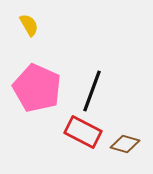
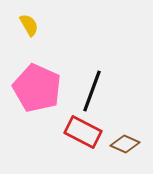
brown diamond: rotated 8 degrees clockwise
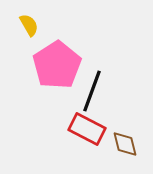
pink pentagon: moved 20 px right, 23 px up; rotated 15 degrees clockwise
red rectangle: moved 4 px right, 3 px up
brown diamond: rotated 52 degrees clockwise
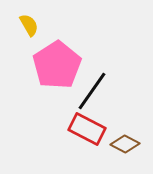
black line: rotated 15 degrees clockwise
brown diamond: rotated 48 degrees counterclockwise
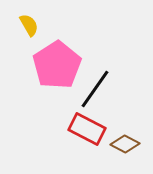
black line: moved 3 px right, 2 px up
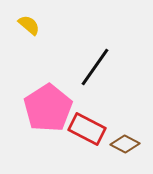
yellow semicircle: rotated 20 degrees counterclockwise
pink pentagon: moved 9 px left, 43 px down
black line: moved 22 px up
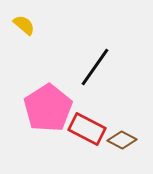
yellow semicircle: moved 5 px left
brown diamond: moved 3 px left, 4 px up
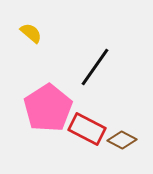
yellow semicircle: moved 7 px right, 8 px down
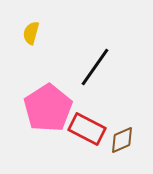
yellow semicircle: rotated 115 degrees counterclockwise
brown diamond: rotated 52 degrees counterclockwise
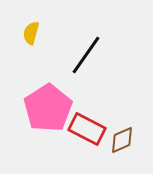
black line: moved 9 px left, 12 px up
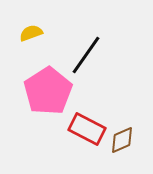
yellow semicircle: rotated 55 degrees clockwise
pink pentagon: moved 17 px up
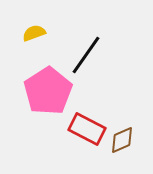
yellow semicircle: moved 3 px right
